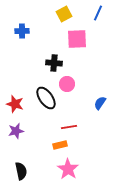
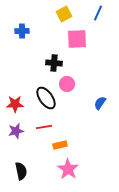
red star: rotated 18 degrees counterclockwise
red line: moved 25 px left
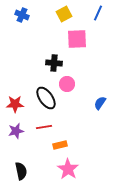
blue cross: moved 16 px up; rotated 24 degrees clockwise
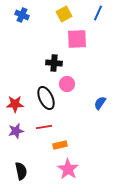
black ellipse: rotated 10 degrees clockwise
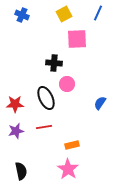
orange rectangle: moved 12 px right
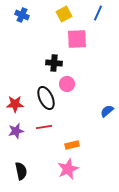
blue semicircle: moved 7 px right, 8 px down; rotated 16 degrees clockwise
pink star: rotated 15 degrees clockwise
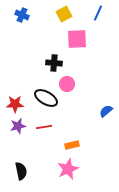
black ellipse: rotated 35 degrees counterclockwise
blue semicircle: moved 1 px left
purple star: moved 2 px right, 5 px up
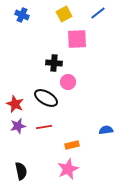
blue line: rotated 28 degrees clockwise
pink circle: moved 1 px right, 2 px up
red star: rotated 24 degrees clockwise
blue semicircle: moved 19 px down; rotated 32 degrees clockwise
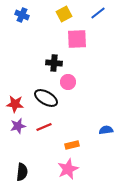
red star: rotated 18 degrees counterclockwise
red line: rotated 14 degrees counterclockwise
black semicircle: moved 1 px right, 1 px down; rotated 18 degrees clockwise
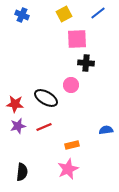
black cross: moved 32 px right
pink circle: moved 3 px right, 3 px down
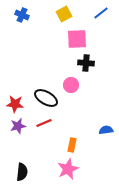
blue line: moved 3 px right
red line: moved 4 px up
orange rectangle: rotated 64 degrees counterclockwise
